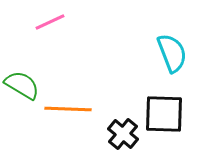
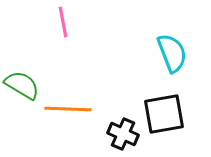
pink line: moved 13 px right; rotated 76 degrees counterclockwise
black square: rotated 12 degrees counterclockwise
black cross: rotated 16 degrees counterclockwise
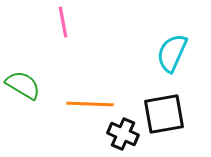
cyan semicircle: rotated 135 degrees counterclockwise
green semicircle: moved 1 px right
orange line: moved 22 px right, 5 px up
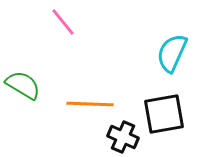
pink line: rotated 28 degrees counterclockwise
black cross: moved 3 px down
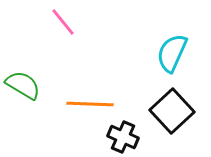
black square: moved 8 px right, 3 px up; rotated 33 degrees counterclockwise
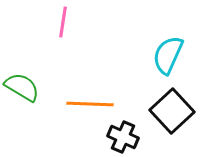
pink line: rotated 48 degrees clockwise
cyan semicircle: moved 4 px left, 2 px down
green semicircle: moved 1 px left, 2 px down
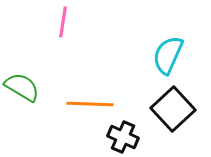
black square: moved 1 px right, 2 px up
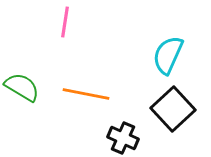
pink line: moved 2 px right
orange line: moved 4 px left, 10 px up; rotated 9 degrees clockwise
black cross: moved 1 px down
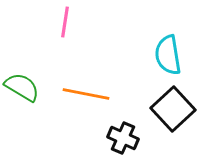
cyan semicircle: rotated 33 degrees counterclockwise
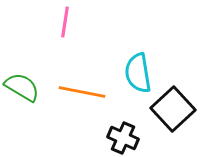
cyan semicircle: moved 30 px left, 18 px down
orange line: moved 4 px left, 2 px up
